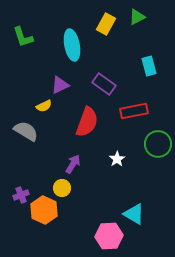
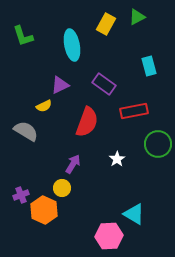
green L-shape: moved 1 px up
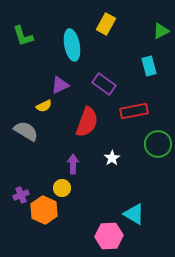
green triangle: moved 24 px right, 14 px down
white star: moved 5 px left, 1 px up
purple arrow: rotated 30 degrees counterclockwise
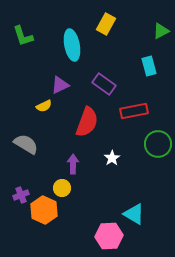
gray semicircle: moved 13 px down
